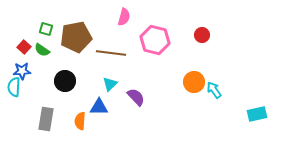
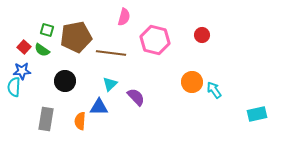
green square: moved 1 px right, 1 px down
orange circle: moved 2 px left
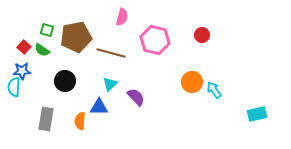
pink semicircle: moved 2 px left
brown line: rotated 8 degrees clockwise
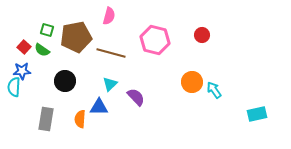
pink semicircle: moved 13 px left, 1 px up
orange semicircle: moved 2 px up
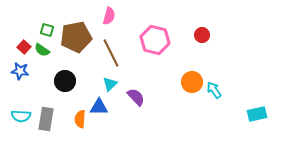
brown line: rotated 48 degrees clockwise
blue star: moved 2 px left; rotated 12 degrees clockwise
cyan semicircle: moved 7 px right, 29 px down; rotated 90 degrees counterclockwise
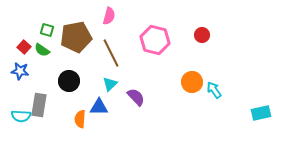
black circle: moved 4 px right
cyan rectangle: moved 4 px right, 1 px up
gray rectangle: moved 7 px left, 14 px up
